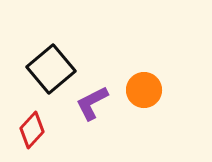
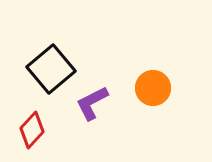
orange circle: moved 9 px right, 2 px up
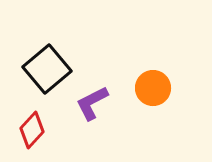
black square: moved 4 px left
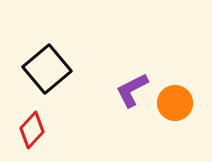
orange circle: moved 22 px right, 15 px down
purple L-shape: moved 40 px right, 13 px up
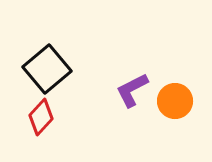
orange circle: moved 2 px up
red diamond: moved 9 px right, 13 px up
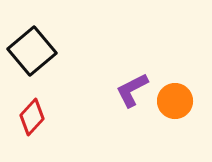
black square: moved 15 px left, 18 px up
red diamond: moved 9 px left
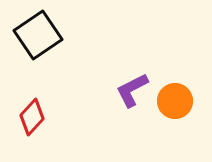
black square: moved 6 px right, 16 px up; rotated 6 degrees clockwise
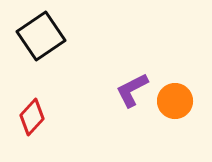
black square: moved 3 px right, 1 px down
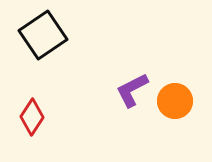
black square: moved 2 px right, 1 px up
red diamond: rotated 9 degrees counterclockwise
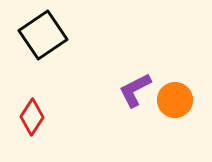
purple L-shape: moved 3 px right
orange circle: moved 1 px up
